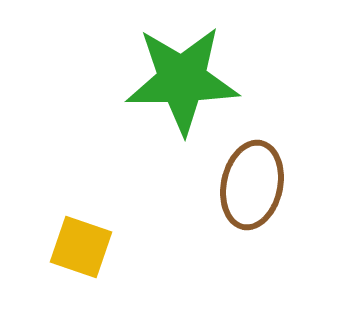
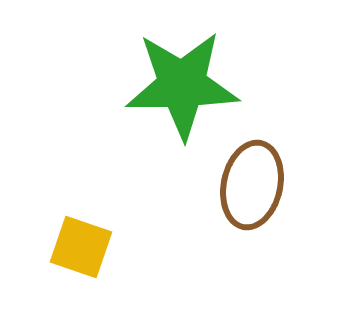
green star: moved 5 px down
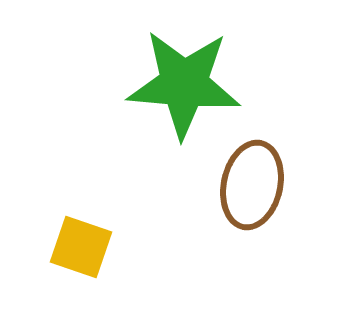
green star: moved 2 px right, 1 px up; rotated 6 degrees clockwise
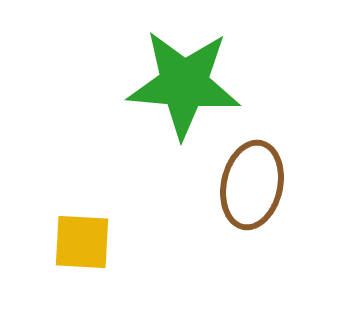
yellow square: moved 1 px right, 5 px up; rotated 16 degrees counterclockwise
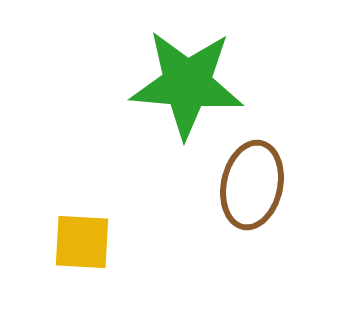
green star: moved 3 px right
